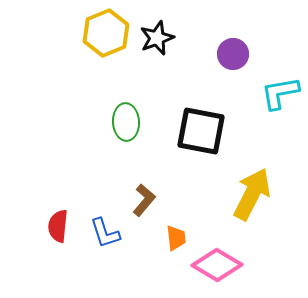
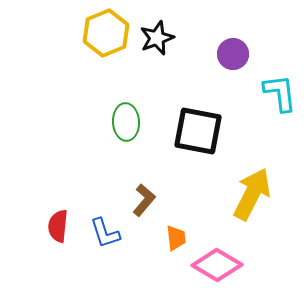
cyan L-shape: rotated 93 degrees clockwise
black square: moved 3 px left
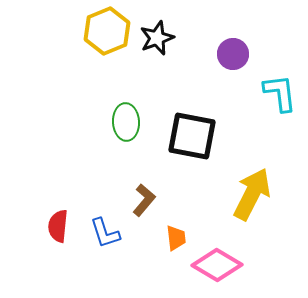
yellow hexagon: moved 1 px right, 2 px up
black square: moved 6 px left, 5 px down
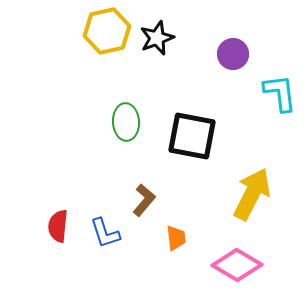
yellow hexagon: rotated 9 degrees clockwise
pink diamond: moved 20 px right
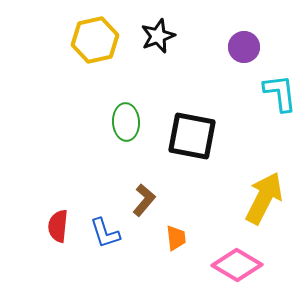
yellow hexagon: moved 12 px left, 9 px down
black star: moved 1 px right, 2 px up
purple circle: moved 11 px right, 7 px up
yellow arrow: moved 12 px right, 4 px down
